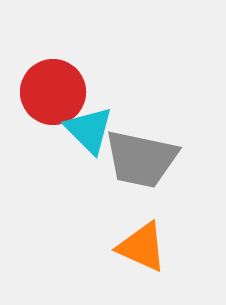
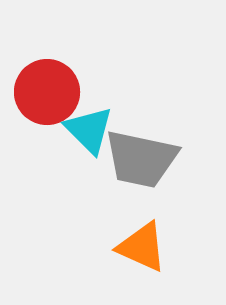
red circle: moved 6 px left
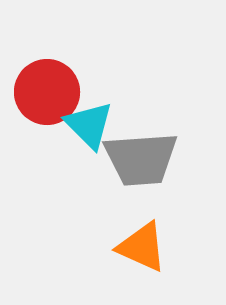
cyan triangle: moved 5 px up
gray trapezoid: rotated 16 degrees counterclockwise
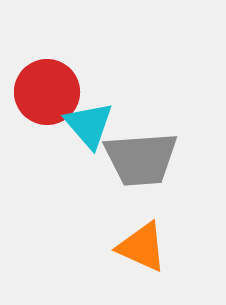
cyan triangle: rotated 4 degrees clockwise
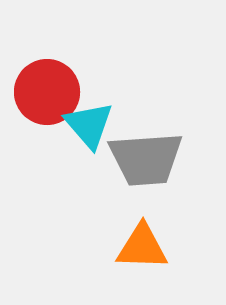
gray trapezoid: moved 5 px right
orange triangle: rotated 22 degrees counterclockwise
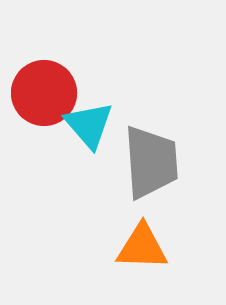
red circle: moved 3 px left, 1 px down
gray trapezoid: moved 5 px right, 3 px down; rotated 90 degrees counterclockwise
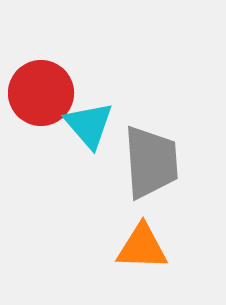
red circle: moved 3 px left
